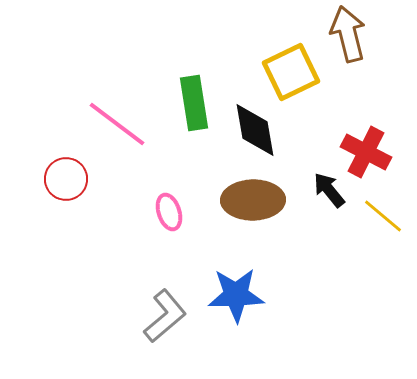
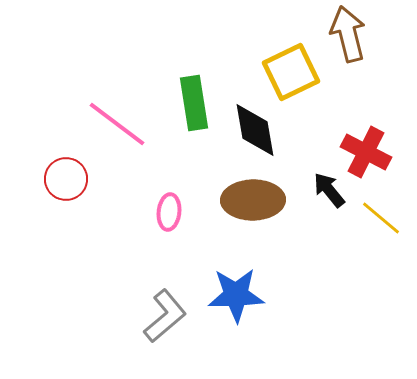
pink ellipse: rotated 24 degrees clockwise
yellow line: moved 2 px left, 2 px down
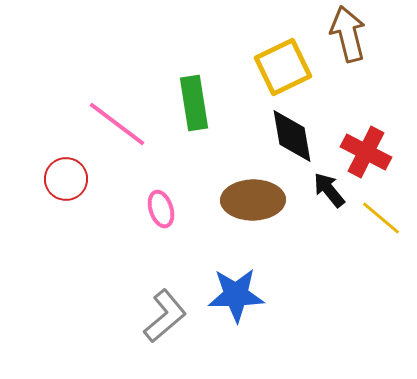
yellow square: moved 8 px left, 5 px up
black diamond: moved 37 px right, 6 px down
pink ellipse: moved 8 px left, 3 px up; rotated 24 degrees counterclockwise
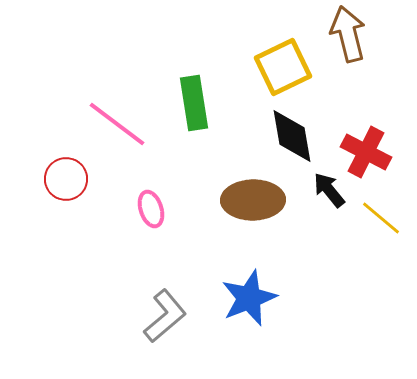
pink ellipse: moved 10 px left
blue star: moved 13 px right, 3 px down; rotated 20 degrees counterclockwise
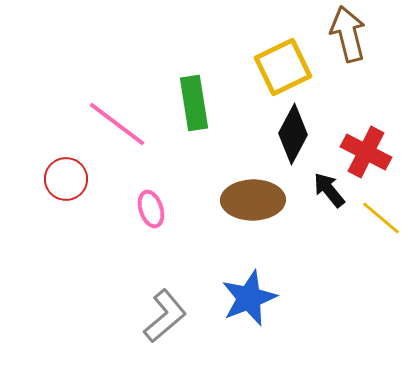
black diamond: moved 1 px right, 2 px up; rotated 38 degrees clockwise
